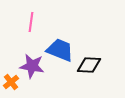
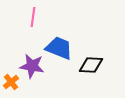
pink line: moved 2 px right, 5 px up
blue trapezoid: moved 1 px left, 2 px up
black diamond: moved 2 px right
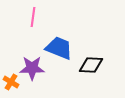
purple star: moved 2 px down; rotated 10 degrees counterclockwise
orange cross: rotated 21 degrees counterclockwise
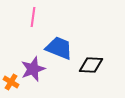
purple star: moved 1 px right, 1 px down; rotated 20 degrees counterclockwise
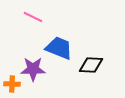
pink line: rotated 72 degrees counterclockwise
purple star: rotated 20 degrees clockwise
orange cross: moved 1 px right, 2 px down; rotated 28 degrees counterclockwise
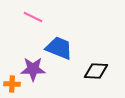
black diamond: moved 5 px right, 6 px down
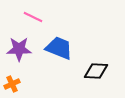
purple star: moved 14 px left, 20 px up
orange cross: rotated 28 degrees counterclockwise
